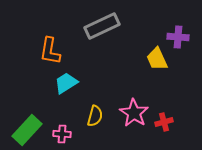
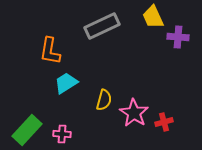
yellow trapezoid: moved 4 px left, 42 px up
yellow semicircle: moved 9 px right, 16 px up
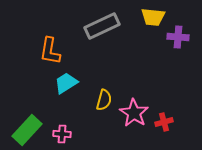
yellow trapezoid: rotated 60 degrees counterclockwise
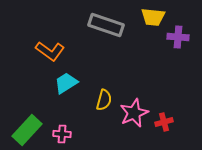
gray rectangle: moved 4 px right, 1 px up; rotated 44 degrees clockwise
orange L-shape: rotated 64 degrees counterclockwise
pink star: rotated 16 degrees clockwise
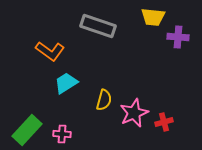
gray rectangle: moved 8 px left, 1 px down
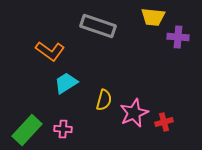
pink cross: moved 1 px right, 5 px up
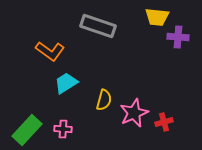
yellow trapezoid: moved 4 px right
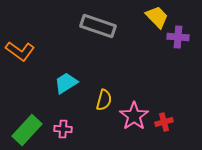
yellow trapezoid: rotated 140 degrees counterclockwise
orange L-shape: moved 30 px left
pink star: moved 3 px down; rotated 12 degrees counterclockwise
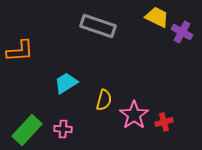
yellow trapezoid: rotated 20 degrees counterclockwise
purple cross: moved 4 px right, 5 px up; rotated 25 degrees clockwise
orange L-shape: rotated 40 degrees counterclockwise
pink star: moved 1 px up
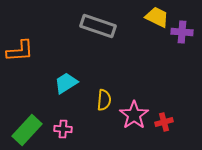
purple cross: rotated 25 degrees counterclockwise
yellow semicircle: rotated 10 degrees counterclockwise
